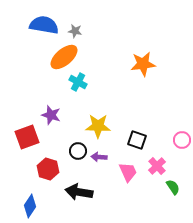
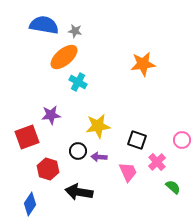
purple star: rotated 24 degrees counterclockwise
yellow star: rotated 10 degrees counterclockwise
pink cross: moved 4 px up
green semicircle: rotated 14 degrees counterclockwise
blue diamond: moved 2 px up
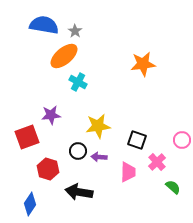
gray star: rotated 24 degrees clockwise
orange ellipse: moved 1 px up
pink trapezoid: rotated 25 degrees clockwise
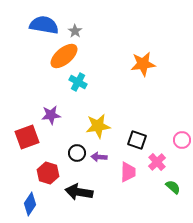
black circle: moved 1 px left, 2 px down
red hexagon: moved 4 px down
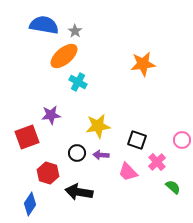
purple arrow: moved 2 px right, 2 px up
pink trapezoid: rotated 135 degrees clockwise
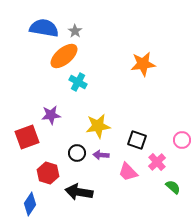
blue semicircle: moved 3 px down
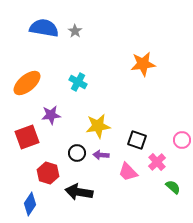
orange ellipse: moved 37 px left, 27 px down
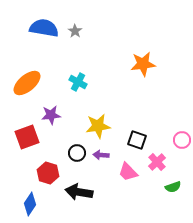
green semicircle: rotated 119 degrees clockwise
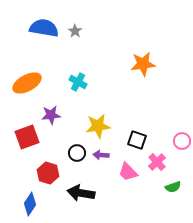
orange ellipse: rotated 12 degrees clockwise
pink circle: moved 1 px down
black arrow: moved 2 px right, 1 px down
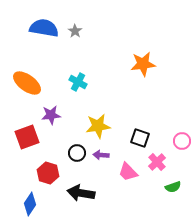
orange ellipse: rotated 64 degrees clockwise
black square: moved 3 px right, 2 px up
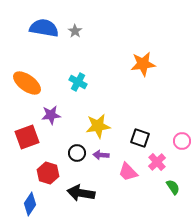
green semicircle: rotated 105 degrees counterclockwise
